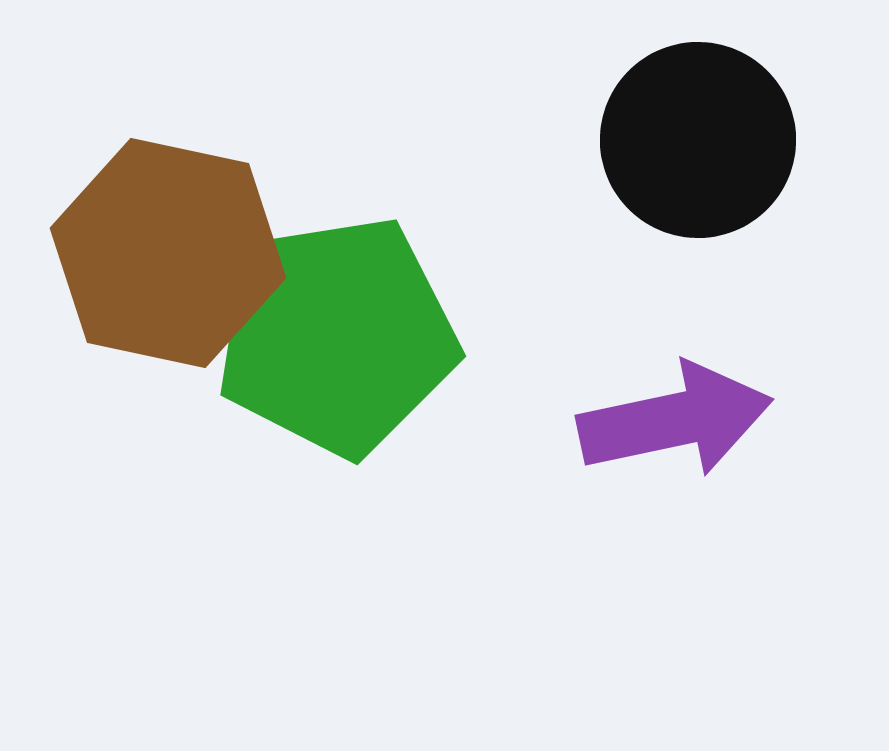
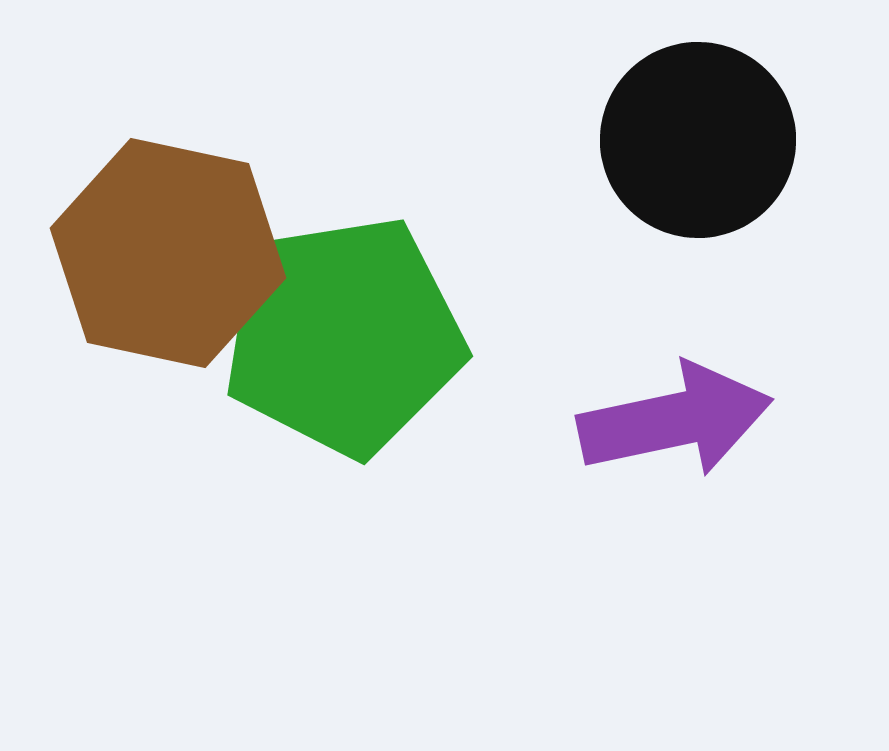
green pentagon: moved 7 px right
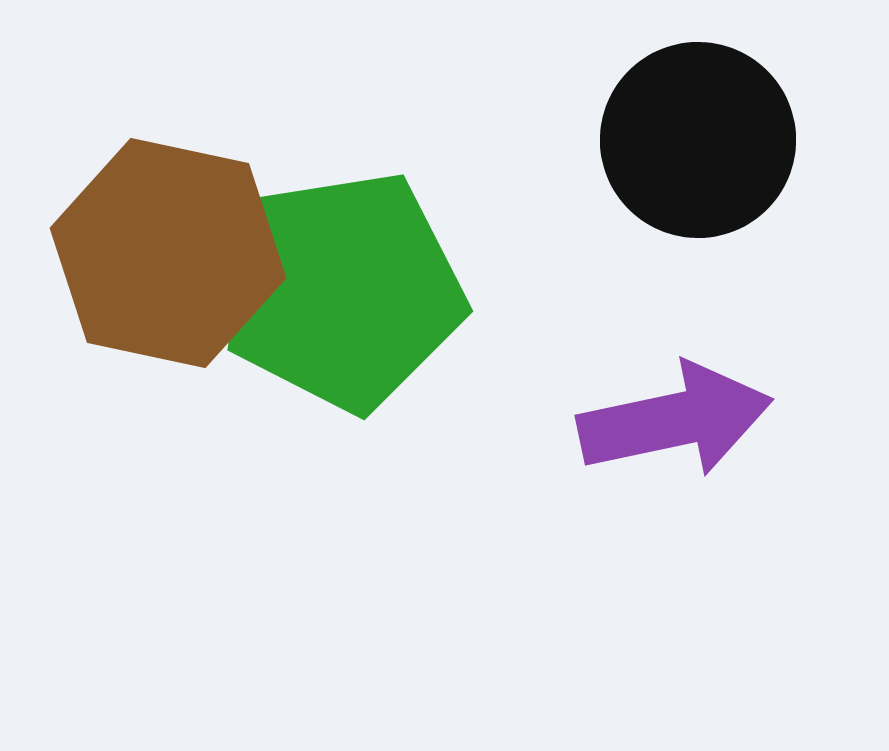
green pentagon: moved 45 px up
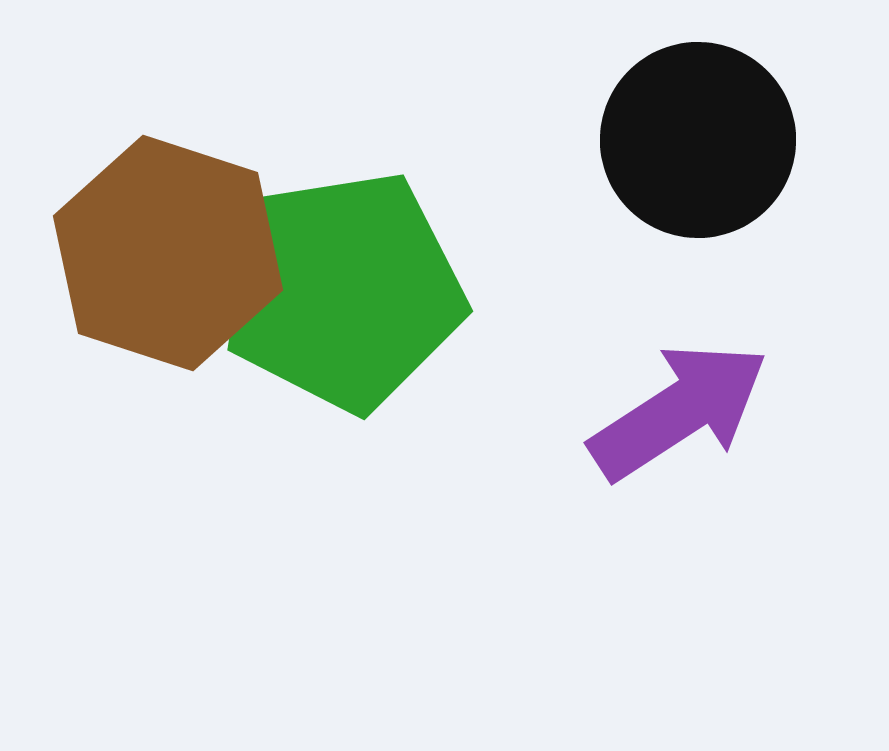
brown hexagon: rotated 6 degrees clockwise
purple arrow: moved 4 px right, 9 px up; rotated 21 degrees counterclockwise
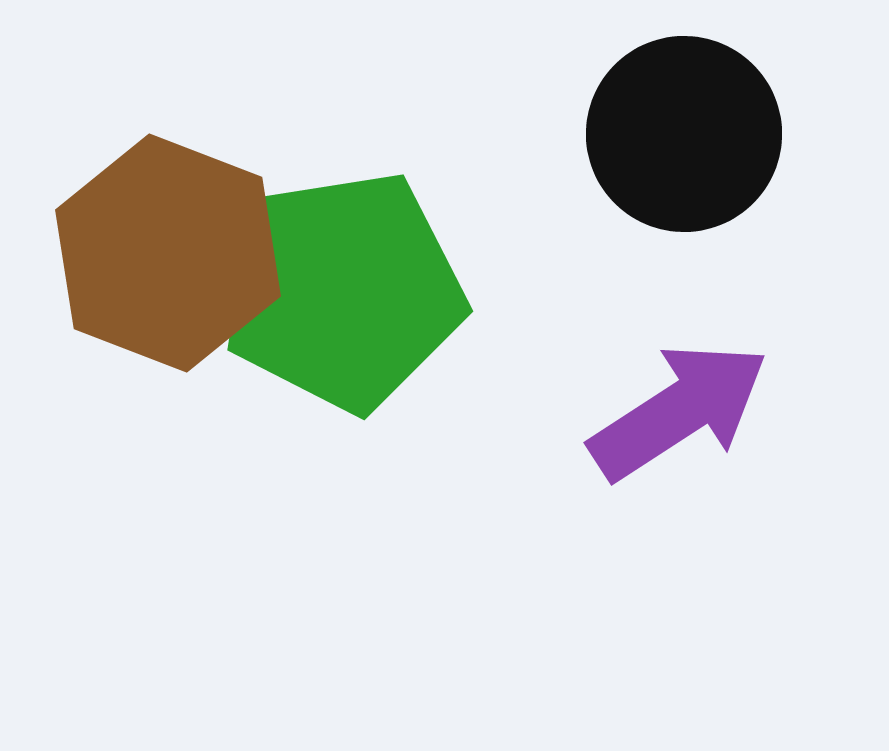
black circle: moved 14 px left, 6 px up
brown hexagon: rotated 3 degrees clockwise
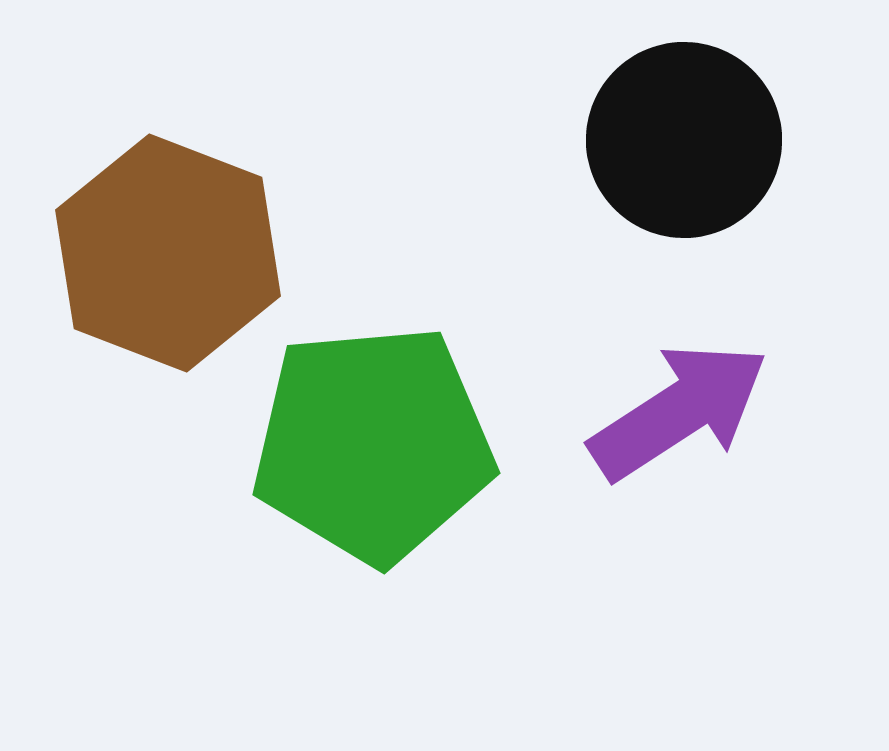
black circle: moved 6 px down
green pentagon: moved 29 px right, 153 px down; rotated 4 degrees clockwise
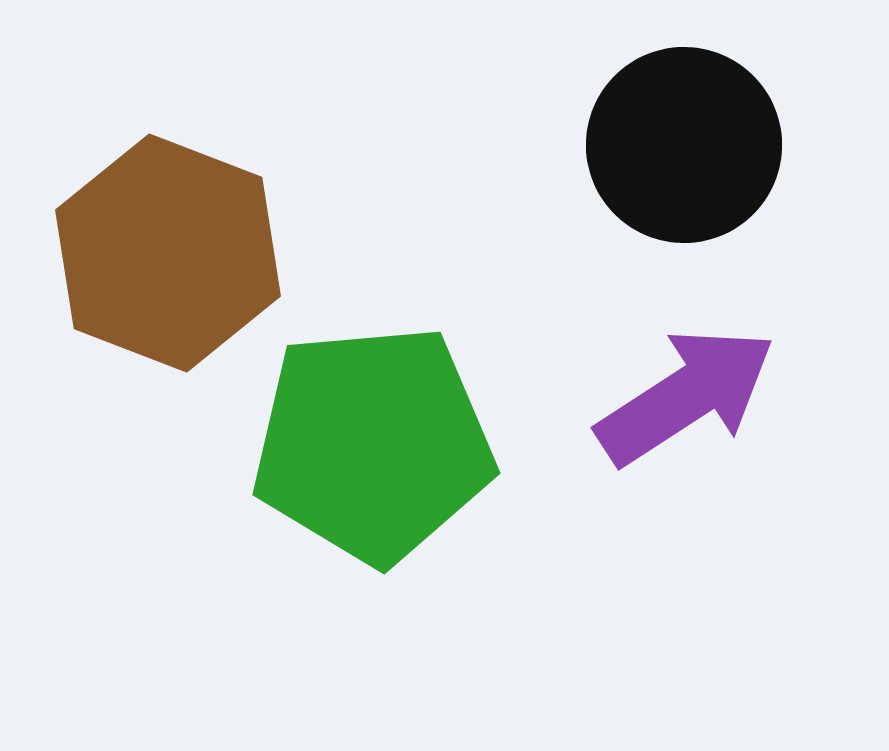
black circle: moved 5 px down
purple arrow: moved 7 px right, 15 px up
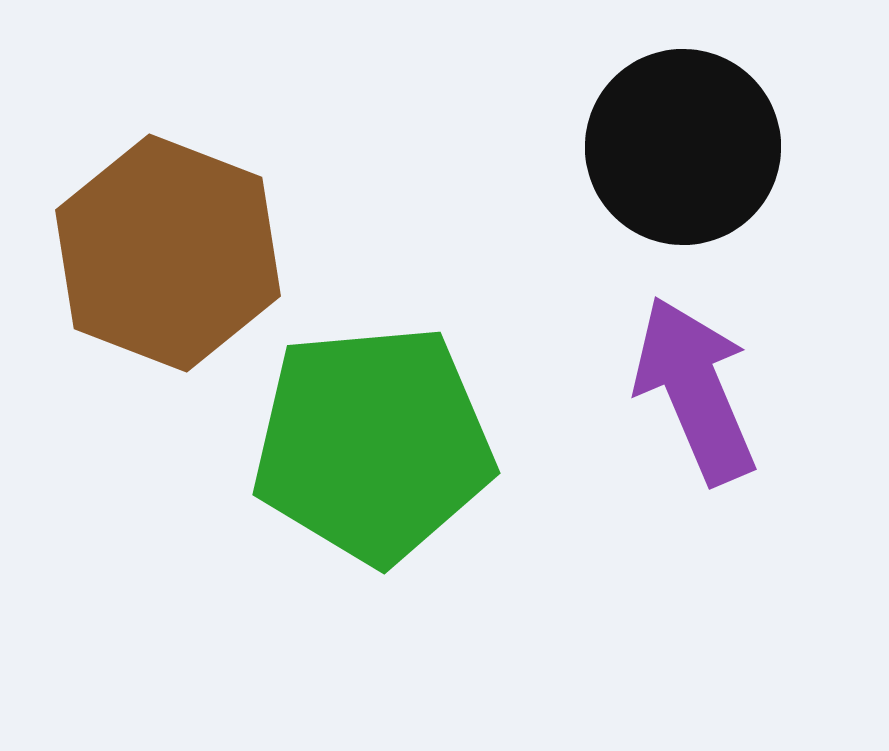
black circle: moved 1 px left, 2 px down
purple arrow: moved 9 px right, 6 px up; rotated 80 degrees counterclockwise
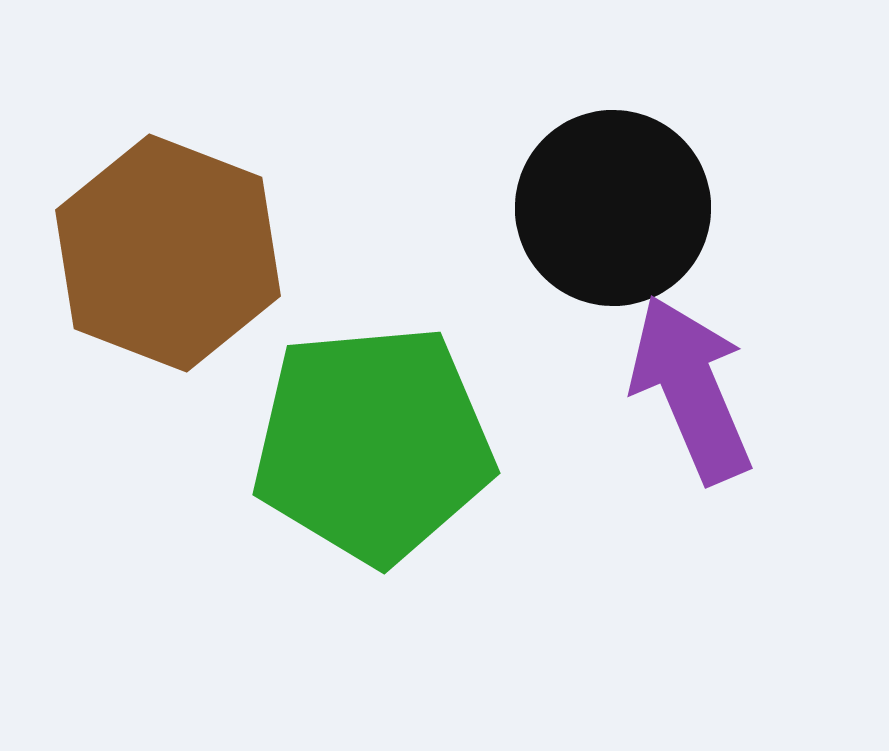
black circle: moved 70 px left, 61 px down
purple arrow: moved 4 px left, 1 px up
